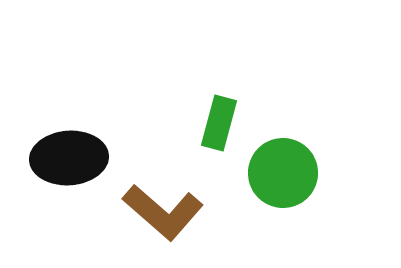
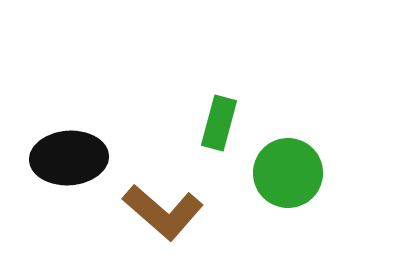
green circle: moved 5 px right
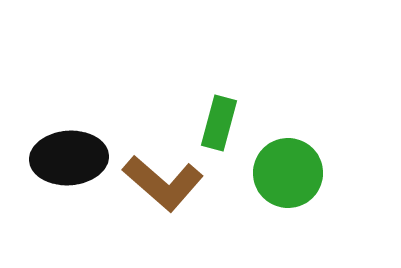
brown L-shape: moved 29 px up
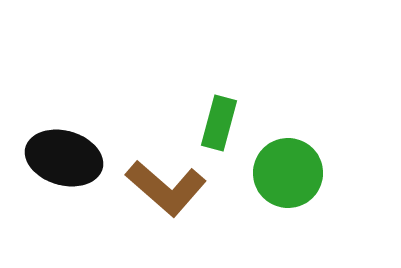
black ellipse: moved 5 px left; rotated 20 degrees clockwise
brown L-shape: moved 3 px right, 5 px down
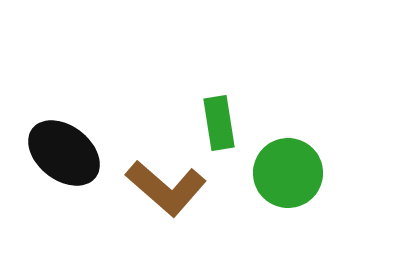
green rectangle: rotated 24 degrees counterclockwise
black ellipse: moved 5 px up; rotated 22 degrees clockwise
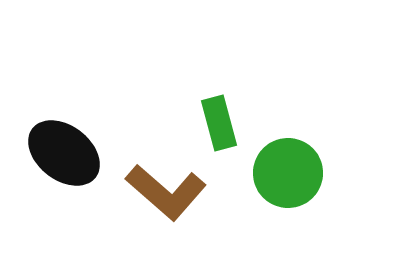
green rectangle: rotated 6 degrees counterclockwise
brown L-shape: moved 4 px down
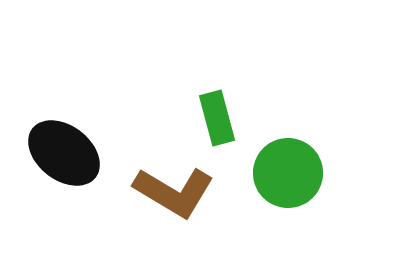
green rectangle: moved 2 px left, 5 px up
brown L-shape: moved 8 px right; rotated 10 degrees counterclockwise
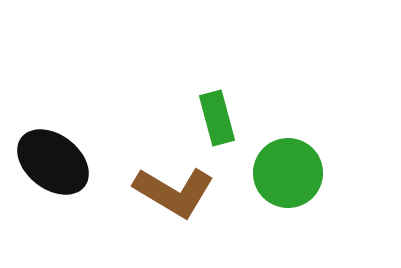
black ellipse: moved 11 px left, 9 px down
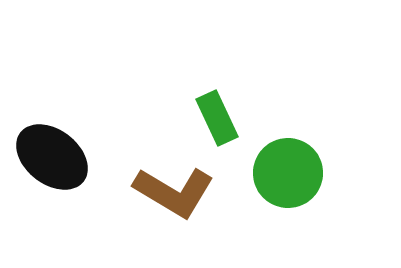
green rectangle: rotated 10 degrees counterclockwise
black ellipse: moved 1 px left, 5 px up
